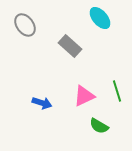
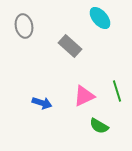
gray ellipse: moved 1 px left, 1 px down; rotated 25 degrees clockwise
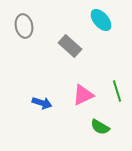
cyan ellipse: moved 1 px right, 2 px down
pink triangle: moved 1 px left, 1 px up
green semicircle: moved 1 px right, 1 px down
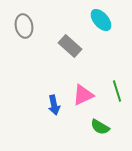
blue arrow: moved 12 px right, 2 px down; rotated 60 degrees clockwise
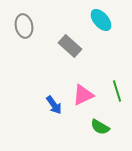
blue arrow: rotated 24 degrees counterclockwise
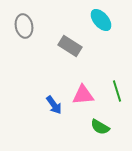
gray rectangle: rotated 10 degrees counterclockwise
pink triangle: rotated 20 degrees clockwise
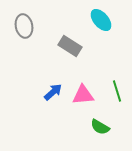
blue arrow: moved 1 px left, 13 px up; rotated 96 degrees counterclockwise
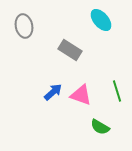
gray rectangle: moved 4 px down
pink triangle: moved 2 px left; rotated 25 degrees clockwise
